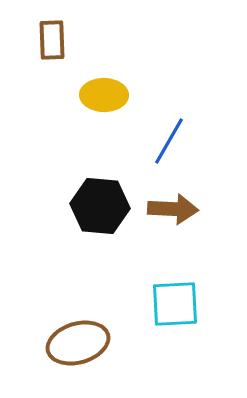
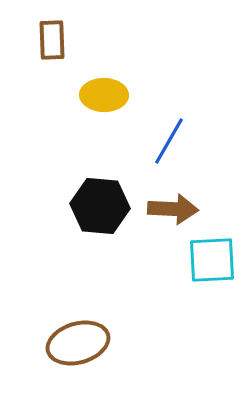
cyan square: moved 37 px right, 44 px up
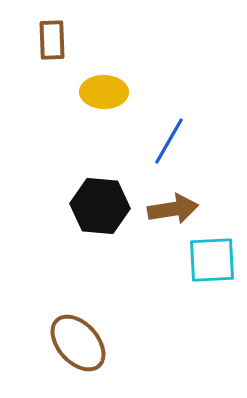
yellow ellipse: moved 3 px up
brown arrow: rotated 12 degrees counterclockwise
brown ellipse: rotated 64 degrees clockwise
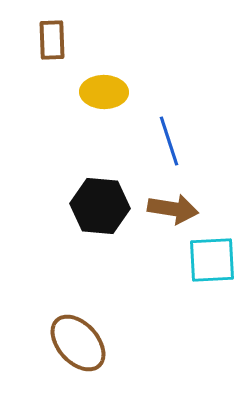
blue line: rotated 48 degrees counterclockwise
brown arrow: rotated 18 degrees clockwise
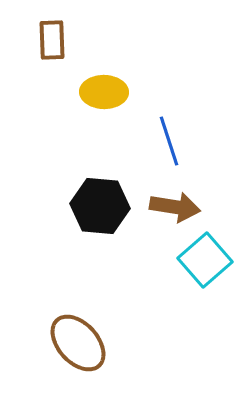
brown arrow: moved 2 px right, 2 px up
cyan square: moved 7 px left; rotated 38 degrees counterclockwise
